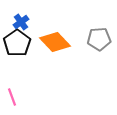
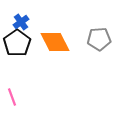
orange diamond: rotated 16 degrees clockwise
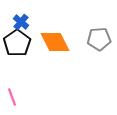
blue cross: rotated 14 degrees counterclockwise
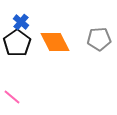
pink line: rotated 30 degrees counterclockwise
